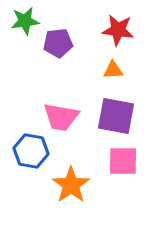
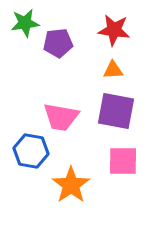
green star: moved 2 px down
red star: moved 4 px left
purple square: moved 5 px up
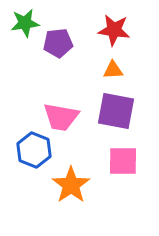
blue hexagon: moved 3 px right, 1 px up; rotated 12 degrees clockwise
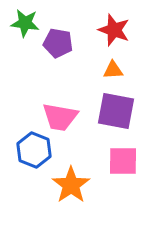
green star: rotated 16 degrees clockwise
red star: rotated 12 degrees clockwise
purple pentagon: rotated 16 degrees clockwise
pink trapezoid: moved 1 px left
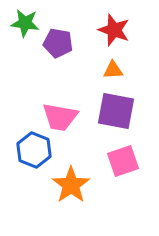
pink square: rotated 20 degrees counterclockwise
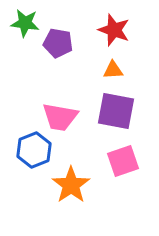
blue hexagon: rotated 16 degrees clockwise
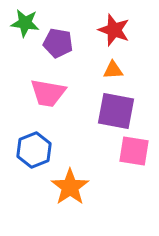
pink trapezoid: moved 12 px left, 24 px up
pink square: moved 11 px right, 10 px up; rotated 28 degrees clockwise
orange star: moved 1 px left, 2 px down
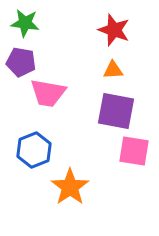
purple pentagon: moved 37 px left, 19 px down
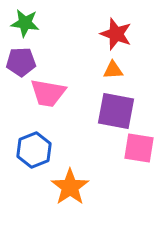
red star: moved 2 px right, 4 px down
purple pentagon: rotated 12 degrees counterclockwise
pink square: moved 5 px right, 3 px up
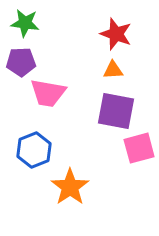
pink square: rotated 24 degrees counterclockwise
